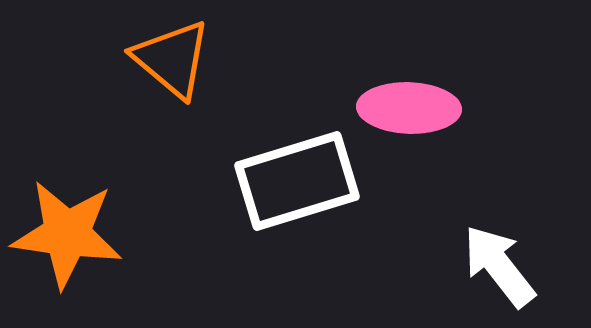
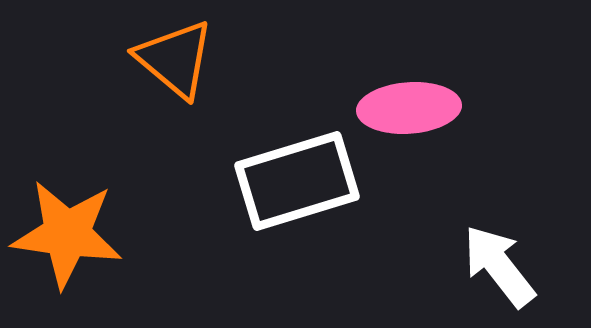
orange triangle: moved 3 px right
pink ellipse: rotated 6 degrees counterclockwise
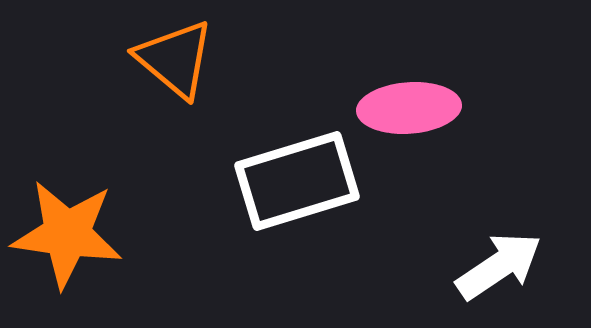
white arrow: rotated 94 degrees clockwise
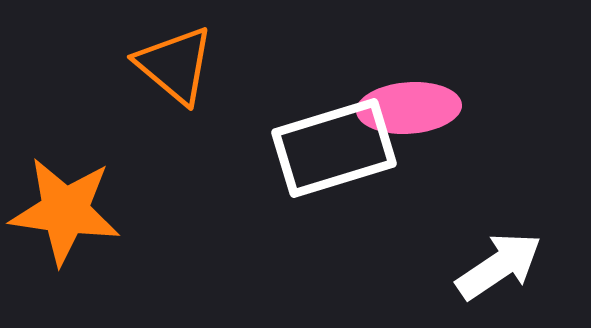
orange triangle: moved 6 px down
white rectangle: moved 37 px right, 33 px up
orange star: moved 2 px left, 23 px up
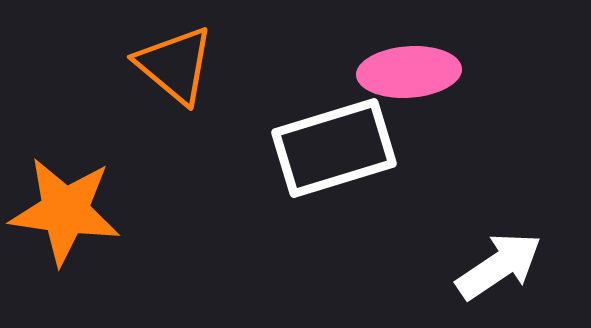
pink ellipse: moved 36 px up
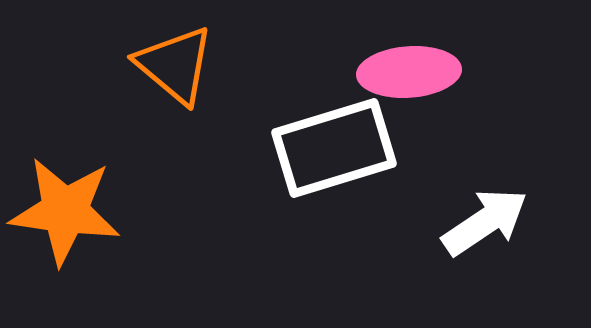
white arrow: moved 14 px left, 44 px up
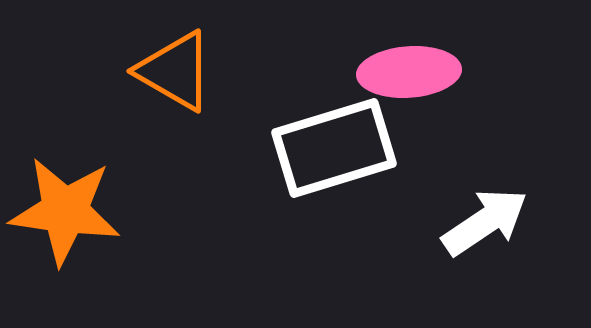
orange triangle: moved 6 px down; rotated 10 degrees counterclockwise
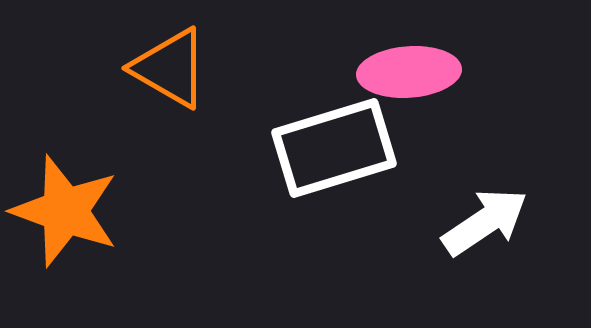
orange triangle: moved 5 px left, 3 px up
orange star: rotated 12 degrees clockwise
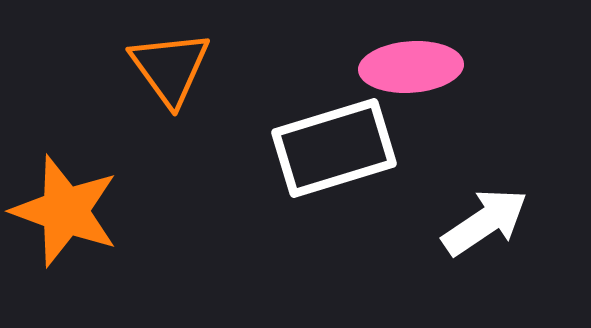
orange triangle: rotated 24 degrees clockwise
pink ellipse: moved 2 px right, 5 px up
